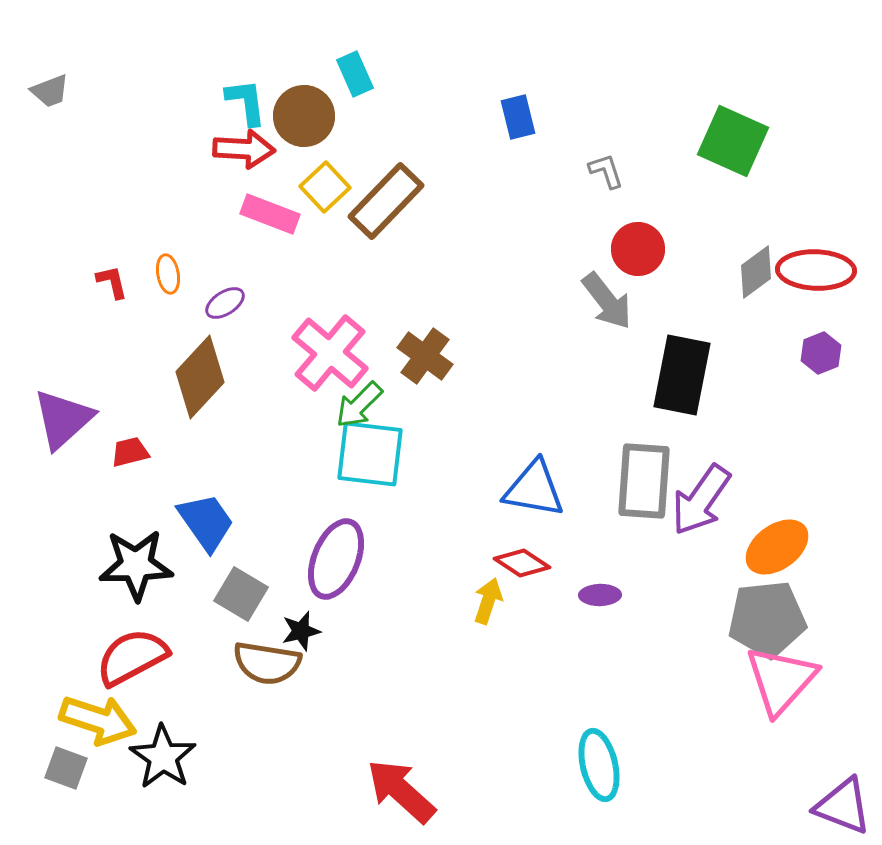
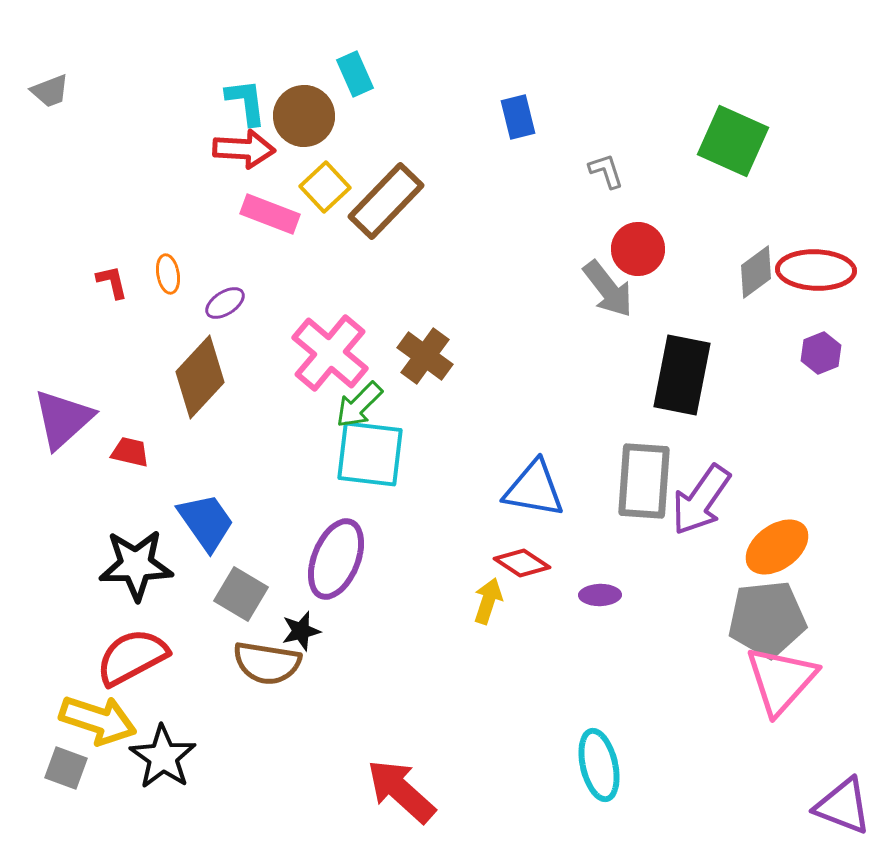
gray arrow at (607, 301): moved 1 px right, 12 px up
red trapezoid at (130, 452): rotated 27 degrees clockwise
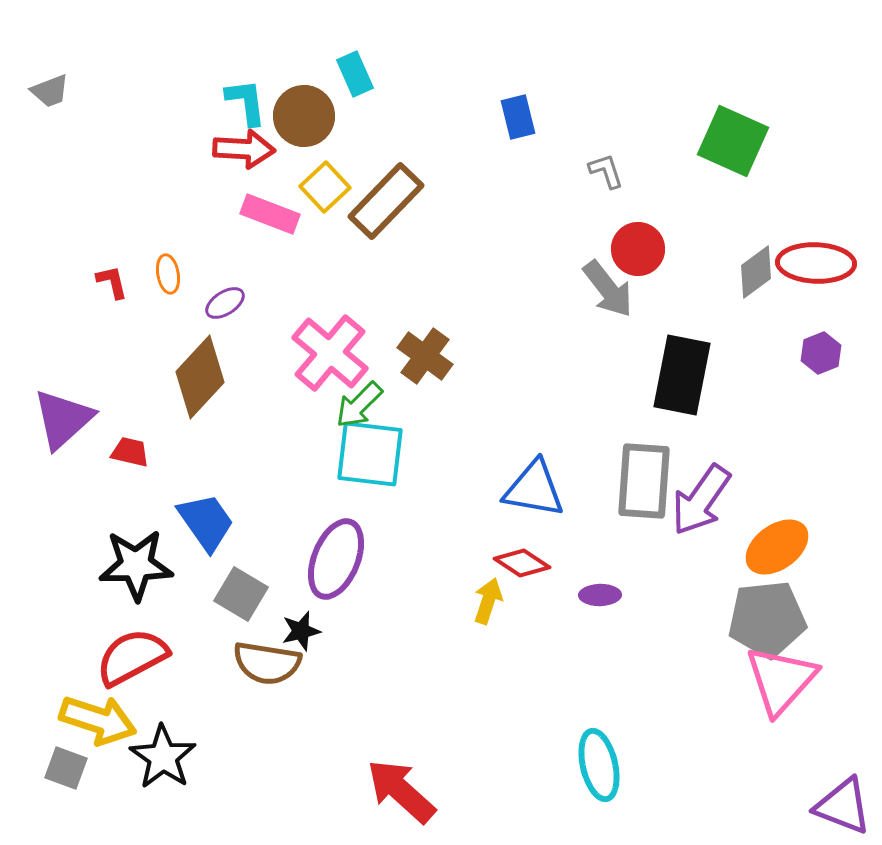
red ellipse at (816, 270): moved 7 px up
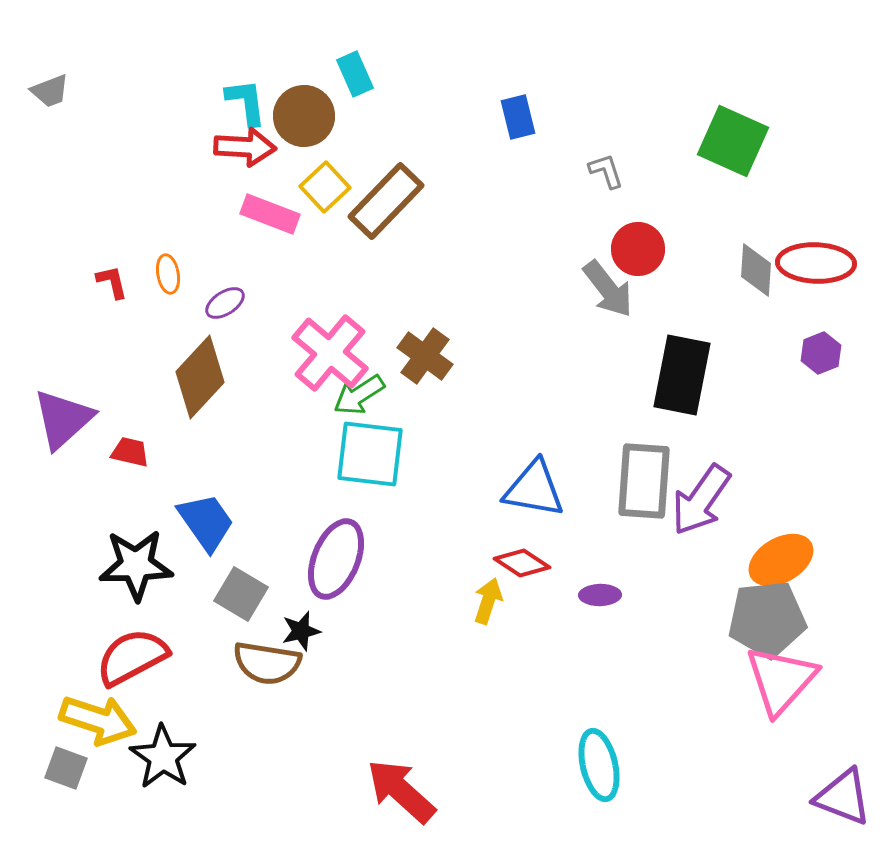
red arrow at (244, 149): moved 1 px right, 2 px up
gray diamond at (756, 272): moved 2 px up; rotated 50 degrees counterclockwise
green arrow at (359, 405): moved 10 px up; rotated 12 degrees clockwise
orange ellipse at (777, 547): moved 4 px right, 13 px down; rotated 6 degrees clockwise
purple triangle at (843, 806): moved 9 px up
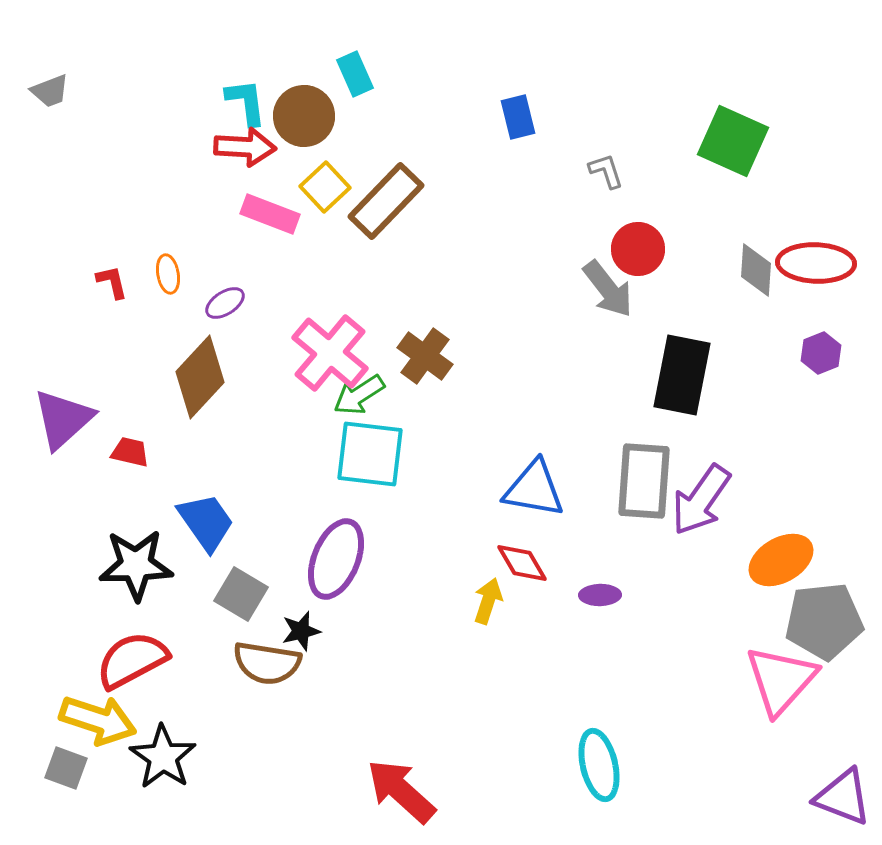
red diamond at (522, 563): rotated 26 degrees clockwise
gray pentagon at (767, 619): moved 57 px right, 2 px down
red semicircle at (132, 657): moved 3 px down
